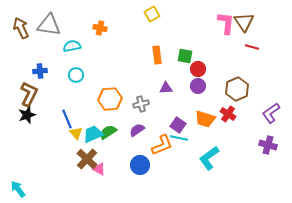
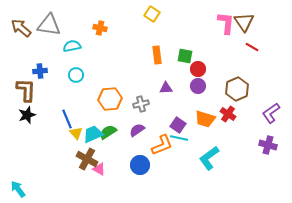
yellow square: rotated 28 degrees counterclockwise
brown arrow: rotated 25 degrees counterclockwise
red line: rotated 16 degrees clockwise
brown L-shape: moved 3 px left, 4 px up; rotated 25 degrees counterclockwise
brown cross: rotated 15 degrees counterclockwise
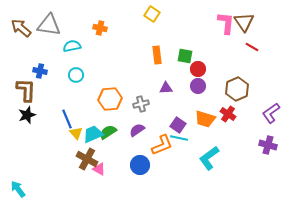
blue cross: rotated 16 degrees clockwise
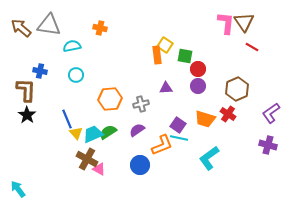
yellow square: moved 13 px right, 31 px down
black star: rotated 18 degrees counterclockwise
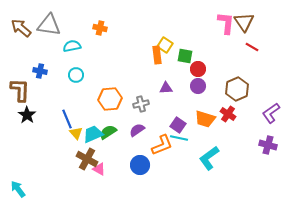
brown L-shape: moved 6 px left
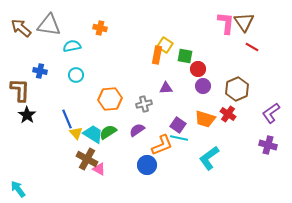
orange rectangle: rotated 18 degrees clockwise
purple circle: moved 5 px right
gray cross: moved 3 px right
cyan trapezoid: rotated 55 degrees clockwise
blue circle: moved 7 px right
